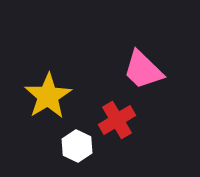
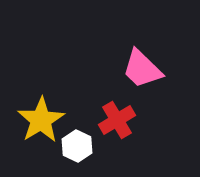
pink trapezoid: moved 1 px left, 1 px up
yellow star: moved 7 px left, 24 px down
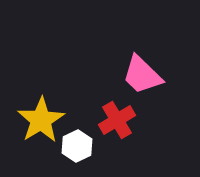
pink trapezoid: moved 6 px down
white hexagon: rotated 8 degrees clockwise
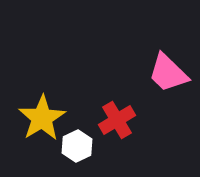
pink trapezoid: moved 26 px right, 2 px up
yellow star: moved 1 px right, 2 px up
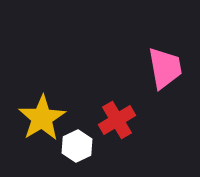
pink trapezoid: moved 3 px left, 5 px up; rotated 144 degrees counterclockwise
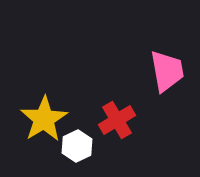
pink trapezoid: moved 2 px right, 3 px down
yellow star: moved 2 px right, 1 px down
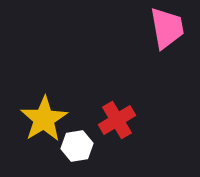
pink trapezoid: moved 43 px up
white hexagon: rotated 16 degrees clockwise
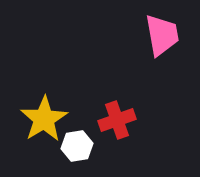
pink trapezoid: moved 5 px left, 7 px down
red cross: rotated 12 degrees clockwise
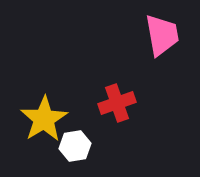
red cross: moved 17 px up
white hexagon: moved 2 px left
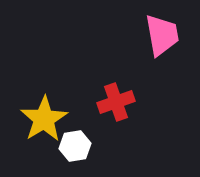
red cross: moved 1 px left, 1 px up
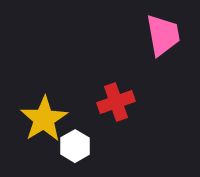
pink trapezoid: moved 1 px right
white hexagon: rotated 20 degrees counterclockwise
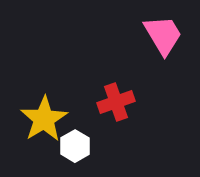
pink trapezoid: rotated 21 degrees counterclockwise
